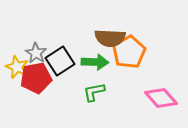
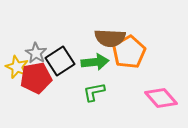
green arrow: rotated 8 degrees counterclockwise
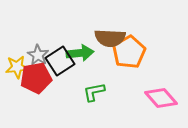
gray star: moved 2 px right, 2 px down
green arrow: moved 15 px left, 9 px up
yellow star: rotated 30 degrees counterclockwise
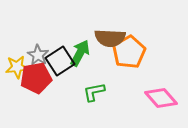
green arrow: rotated 56 degrees counterclockwise
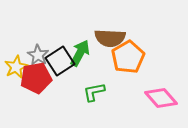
orange pentagon: moved 1 px left, 5 px down
yellow star: moved 1 px left; rotated 20 degrees counterclockwise
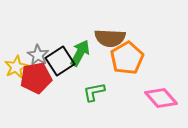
orange pentagon: moved 1 px left, 1 px down
